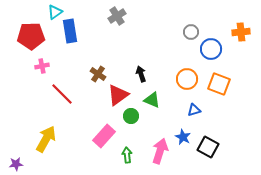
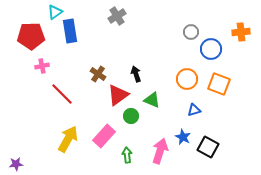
black arrow: moved 5 px left
yellow arrow: moved 22 px right
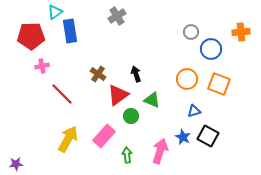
blue triangle: moved 1 px down
black square: moved 11 px up
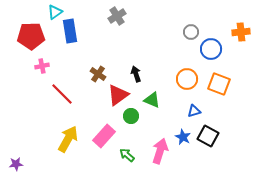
green arrow: rotated 42 degrees counterclockwise
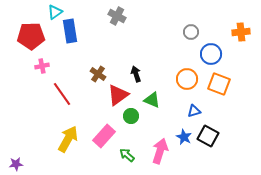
gray cross: rotated 30 degrees counterclockwise
blue circle: moved 5 px down
red line: rotated 10 degrees clockwise
blue star: moved 1 px right
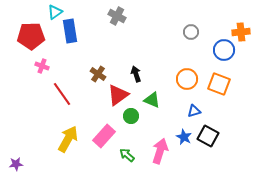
blue circle: moved 13 px right, 4 px up
pink cross: rotated 32 degrees clockwise
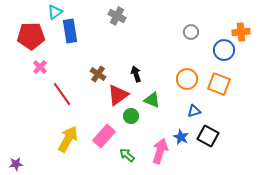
pink cross: moved 2 px left, 1 px down; rotated 24 degrees clockwise
blue star: moved 3 px left
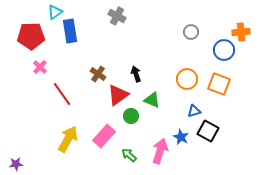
black square: moved 5 px up
green arrow: moved 2 px right
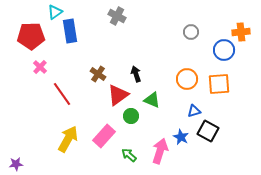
orange square: rotated 25 degrees counterclockwise
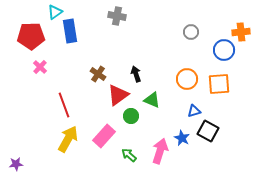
gray cross: rotated 18 degrees counterclockwise
red line: moved 2 px right, 11 px down; rotated 15 degrees clockwise
blue star: moved 1 px right, 1 px down
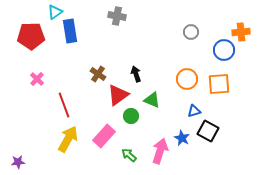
pink cross: moved 3 px left, 12 px down
purple star: moved 2 px right, 2 px up
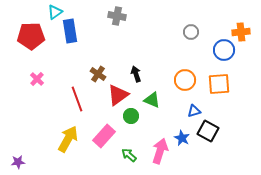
orange circle: moved 2 px left, 1 px down
red line: moved 13 px right, 6 px up
